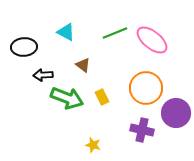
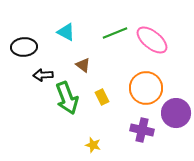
green arrow: rotated 48 degrees clockwise
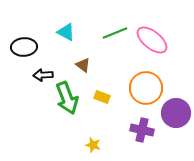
yellow rectangle: rotated 42 degrees counterclockwise
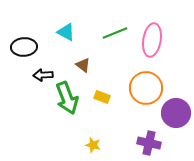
pink ellipse: rotated 60 degrees clockwise
purple cross: moved 7 px right, 13 px down
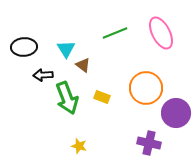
cyan triangle: moved 17 px down; rotated 30 degrees clockwise
pink ellipse: moved 9 px right, 7 px up; rotated 36 degrees counterclockwise
yellow star: moved 14 px left, 1 px down
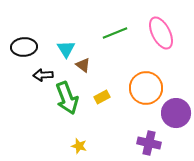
yellow rectangle: rotated 49 degrees counterclockwise
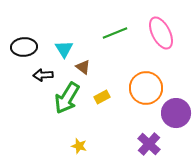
cyan triangle: moved 2 px left
brown triangle: moved 2 px down
green arrow: rotated 52 degrees clockwise
purple cross: moved 1 px down; rotated 30 degrees clockwise
